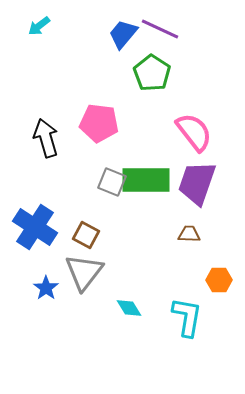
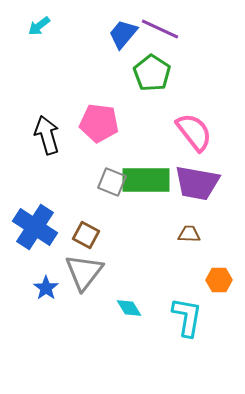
black arrow: moved 1 px right, 3 px up
purple trapezoid: rotated 99 degrees counterclockwise
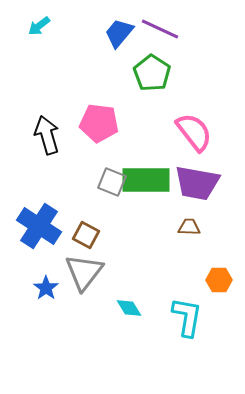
blue trapezoid: moved 4 px left, 1 px up
blue cross: moved 4 px right, 1 px up
brown trapezoid: moved 7 px up
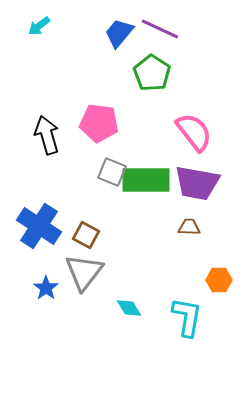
gray square: moved 10 px up
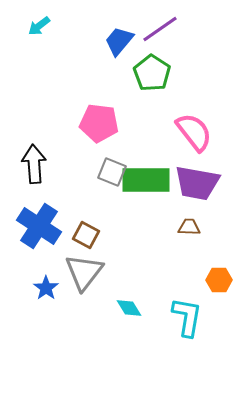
purple line: rotated 60 degrees counterclockwise
blue trapezoid: moved 8 px down
black arrow: moved 13 px left, 29 px down; rotated 12 degrees clockwise
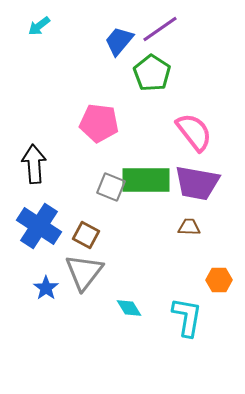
gray square: moved 1 px left, 15 px down
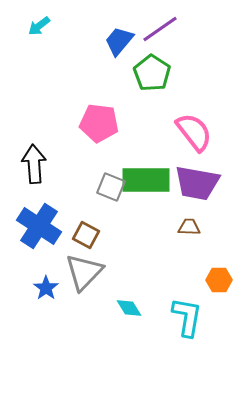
gray triangle: rotated 6 degrees clockwise
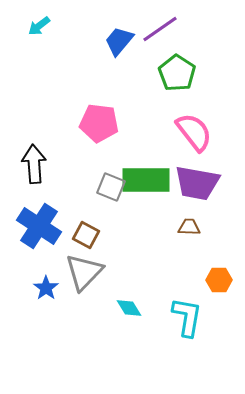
green pentagon: moved 25 px right
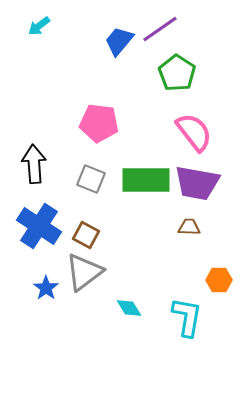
gray square: moved 20 px left, 8 px up
gray triangle: rotated 9 degrees clockwise
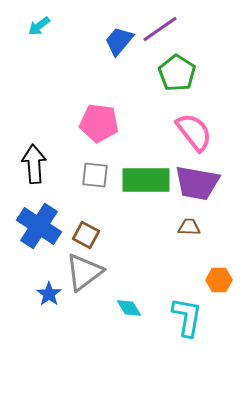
gray square: moved 4 px right, 4 px up; rotated 16 degrees counterclockwise
blue star: moved 3 px right, 6 px down
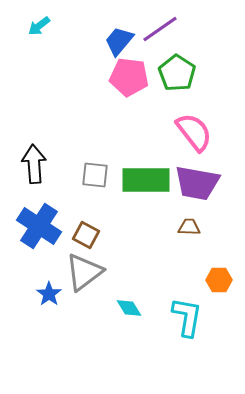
pink pentagon: moved 30 px right, 46 px up
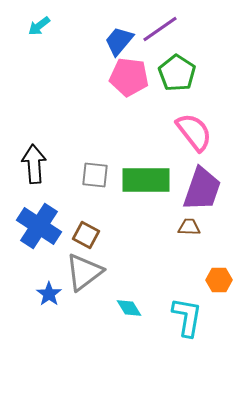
purple trapezoid: moved 5 px right, 6 px down; rotated 81 degrees counterclockwise
